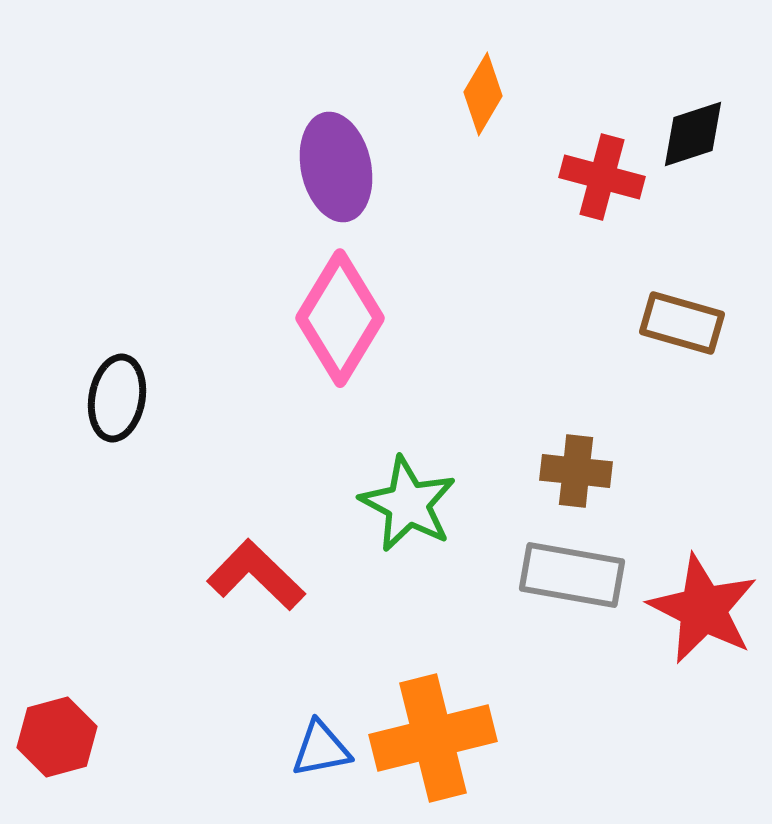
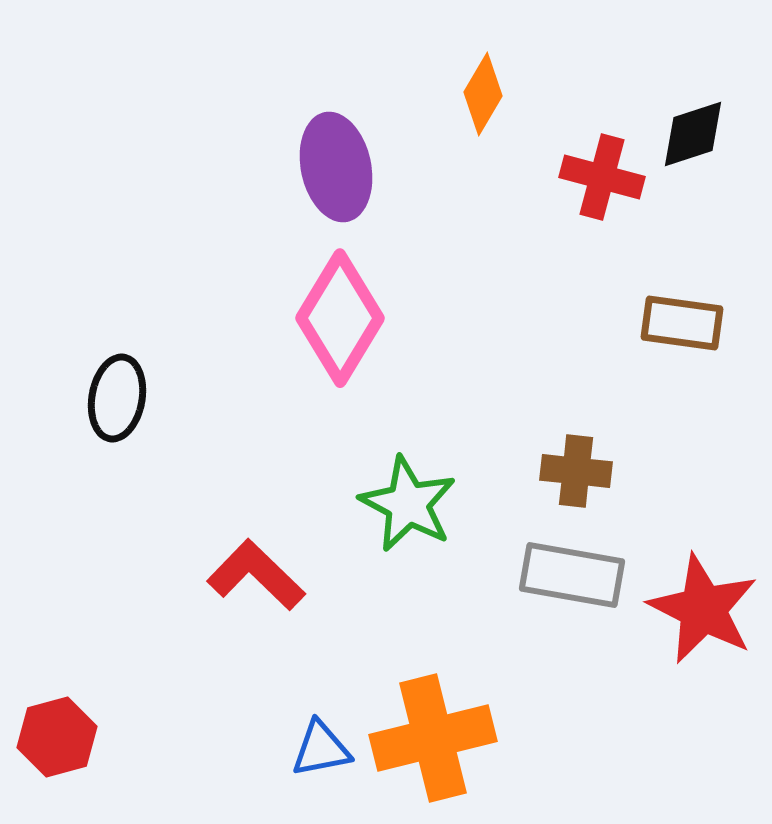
brown rectangle: rotated 8 degrees counterclockwise
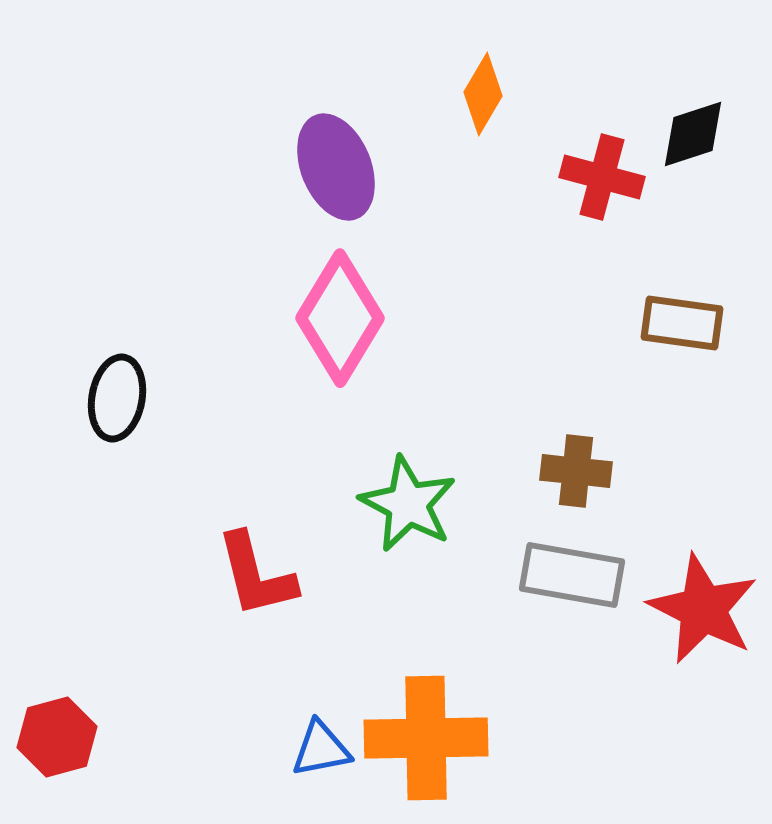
purple ellipse: rotated 10 degrees counterclockwise
red L-shape: rotated 148 degrees counterclockwise
orange cross: moved 7 px left; rotated 13 degrees clockwise
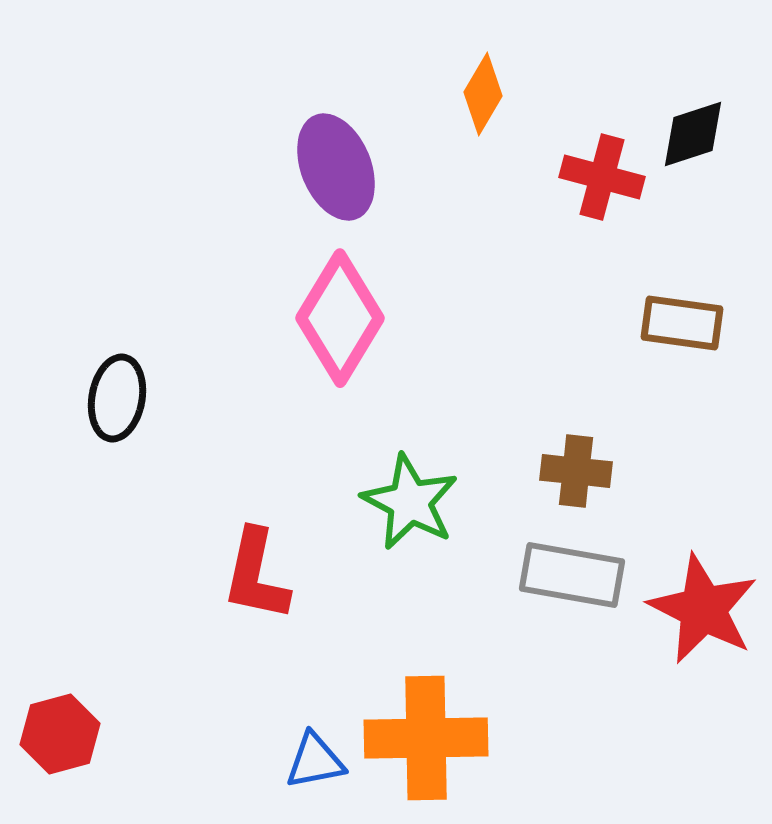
green star: moved 2 px right, 2 px up
red L-shape: rotated 26 degrees clockwise
red hexagon: moved 3 px right, 3 px up
blue triangle: moved 6 px left, 12 px down
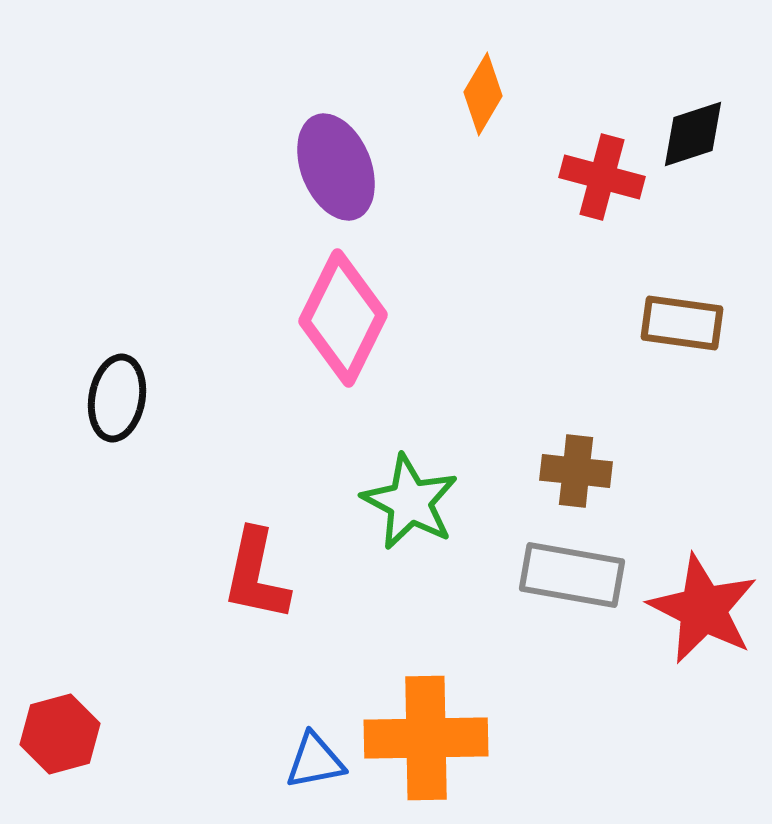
pink diamond: moved 3 px right; rotated 5 degrees counterclockwise
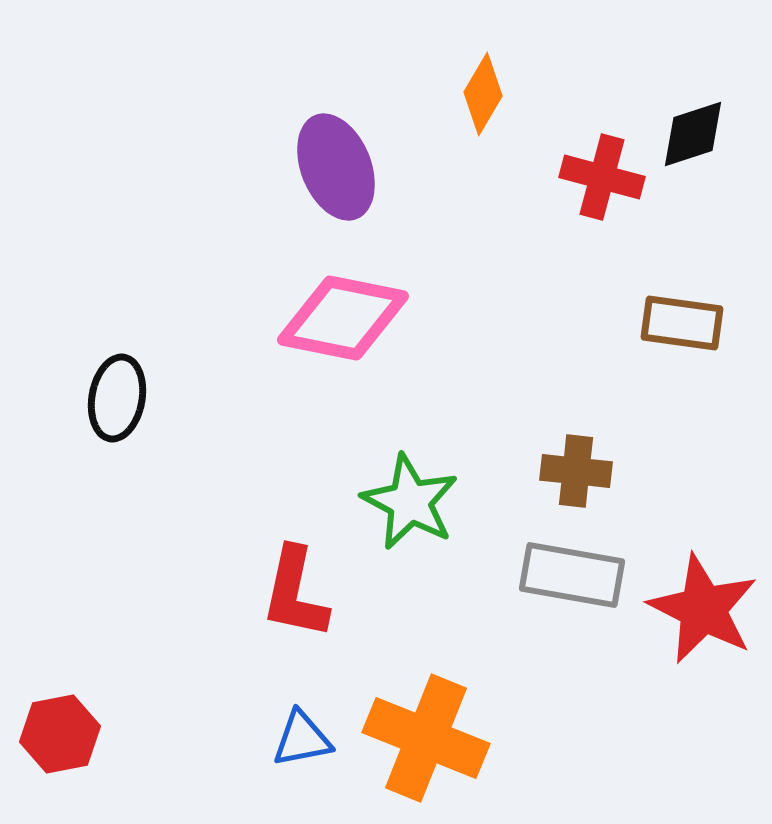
pink diamond: rotated 75 degrees clockwise
red L-shape: moved 39 px right, 18 px down
red hexagon: rotated 4 degrees clockwise
orange cross: rotated 23 degrees clockwise
blue triangle: moved 13 px left, 22 px up
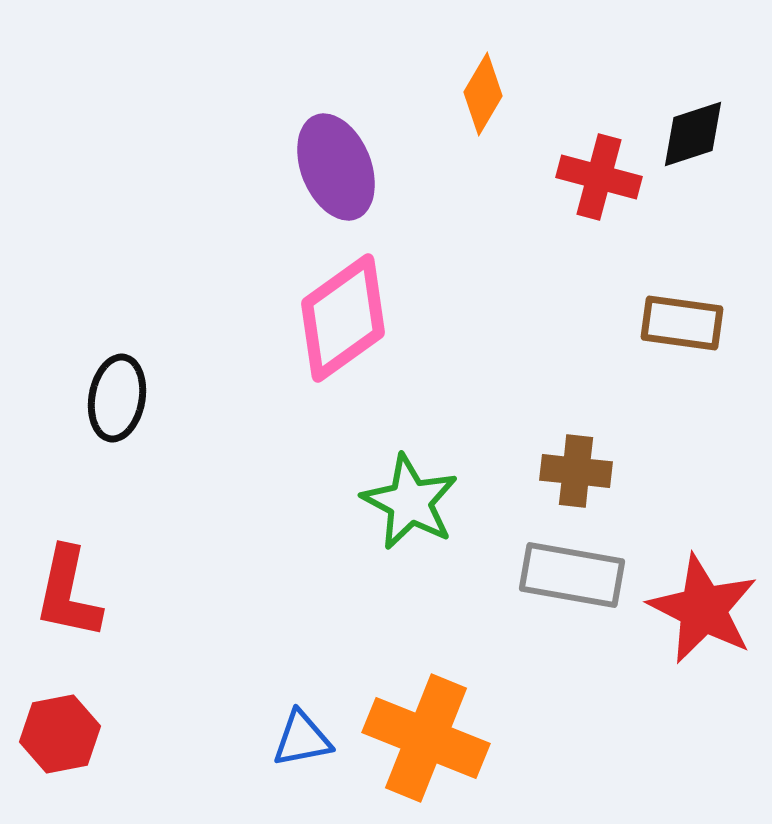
red cross: moved 3 px left
pink diamond: rotated 47 degrees counterclockwise
red L-shape: moved 227 px left
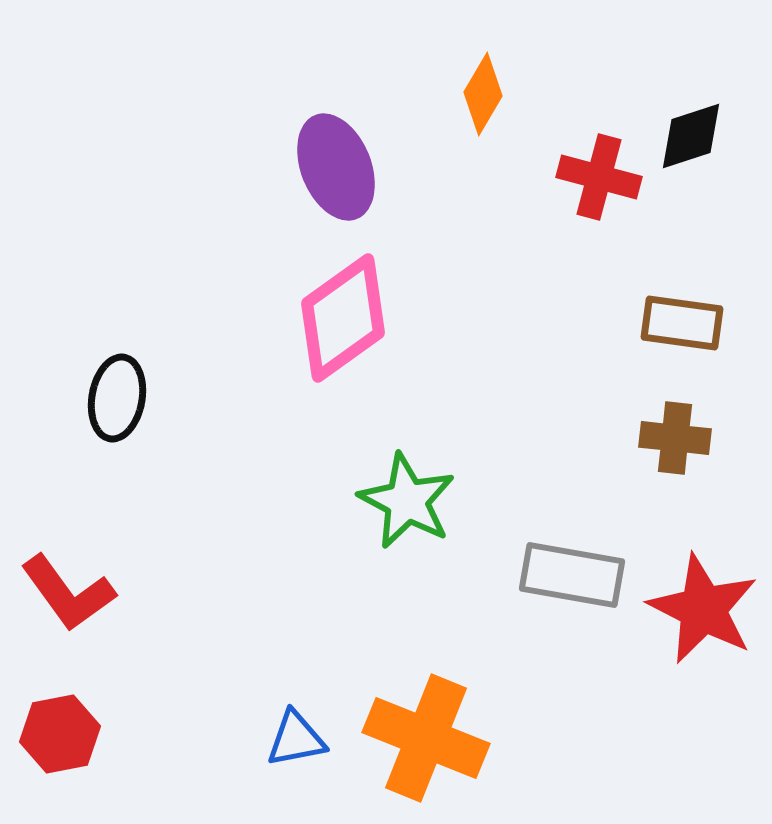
black diamond: moved 2 px left, 2 px down
brown cross: moved 99 px right, 33 px up
green star: moved 3 px left, 1 px up
red L-shape: rotated 48 degrees counterclockwise
blue triangle: moved 6 px left
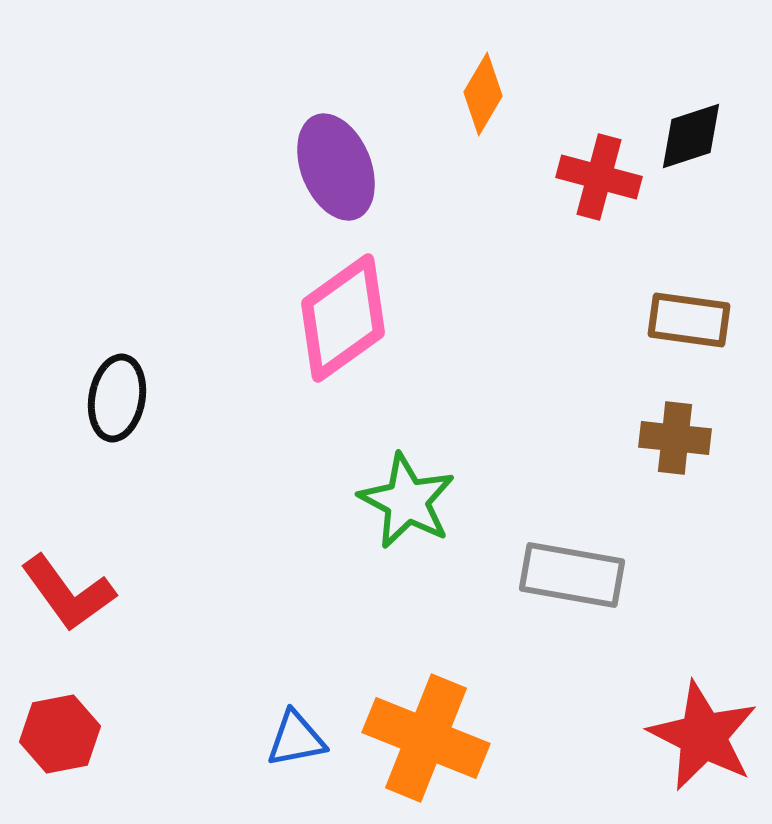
brown rectangle: moved 7 px right, 3 px up
red star: moved 127 px down
